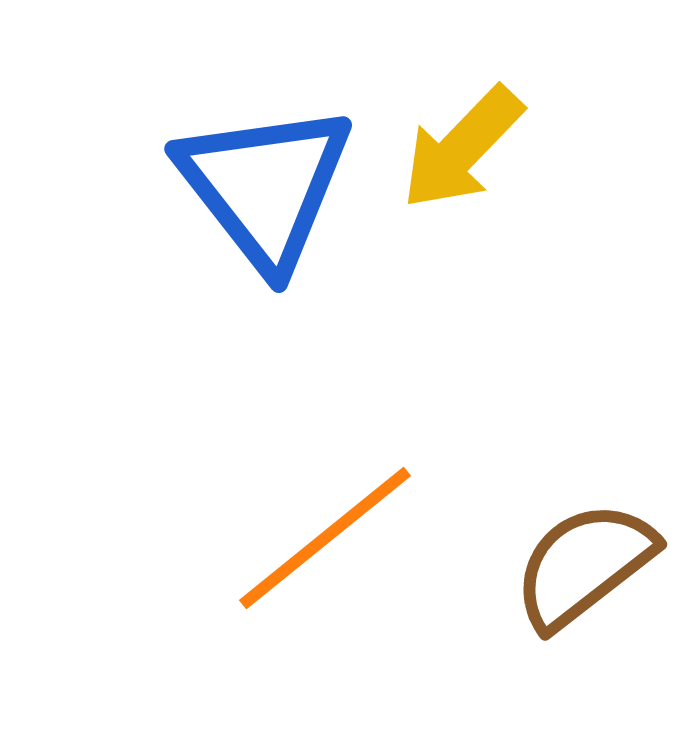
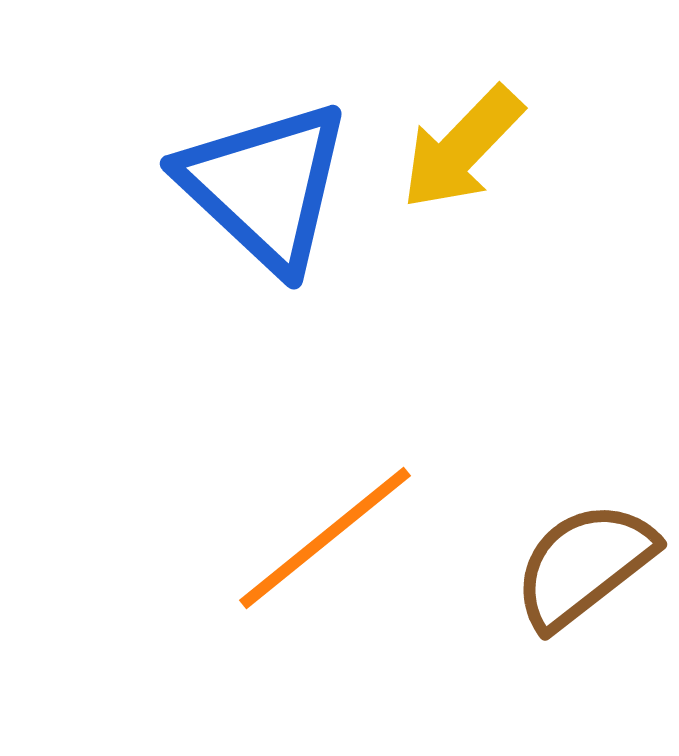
blue triangle: rotated 9 degrees counterclockwise
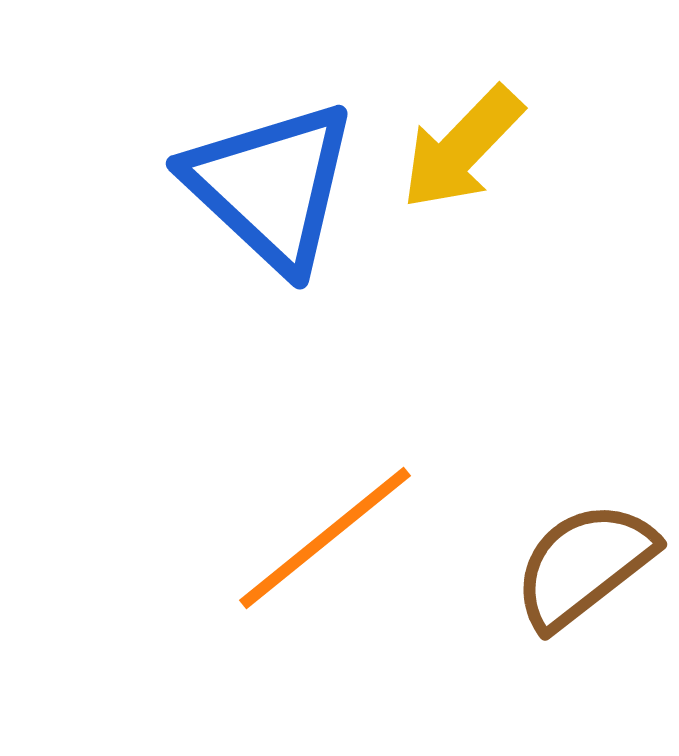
blue triangle: moved 6 px right
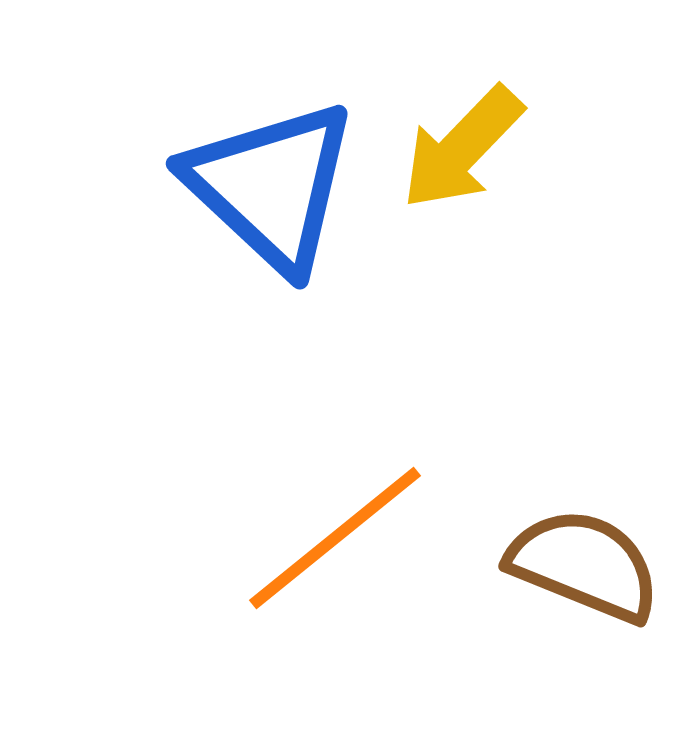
orange line: moved 10 px right
brown semicircle: rotated 60 degrees clockwise
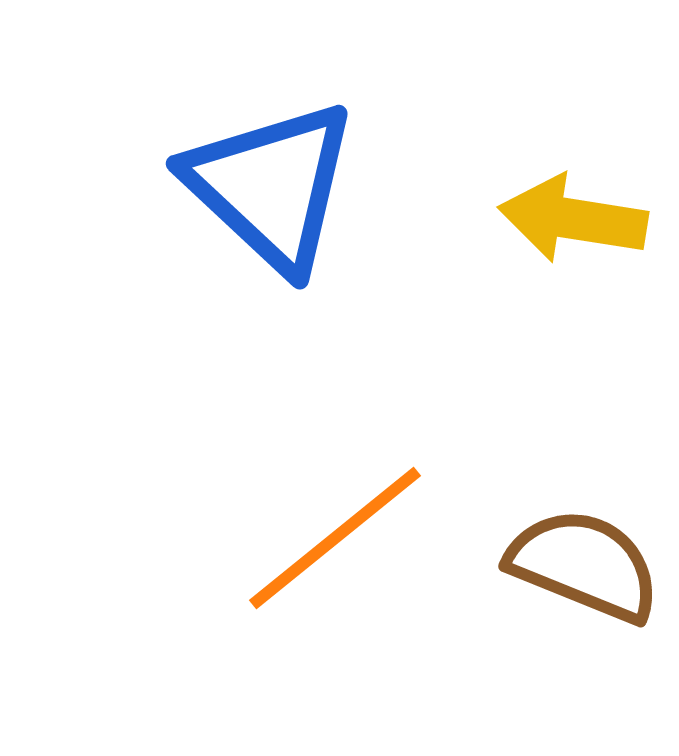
yellow arrow: moved 111 px right, 71 px down; rotated 55 degrees clockwise
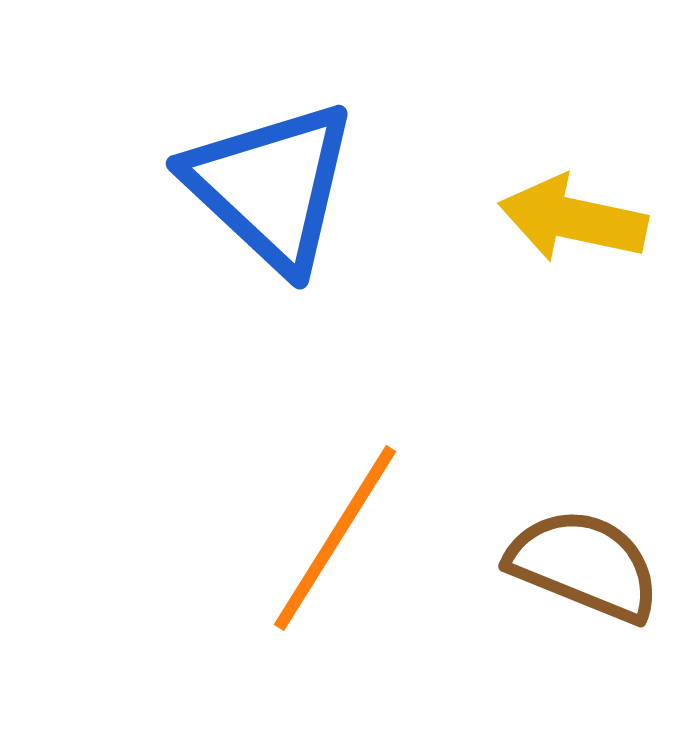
yellow arrow: rotated 3 degrees clockwise
orange line: rotated 19 degrees counterclockwise
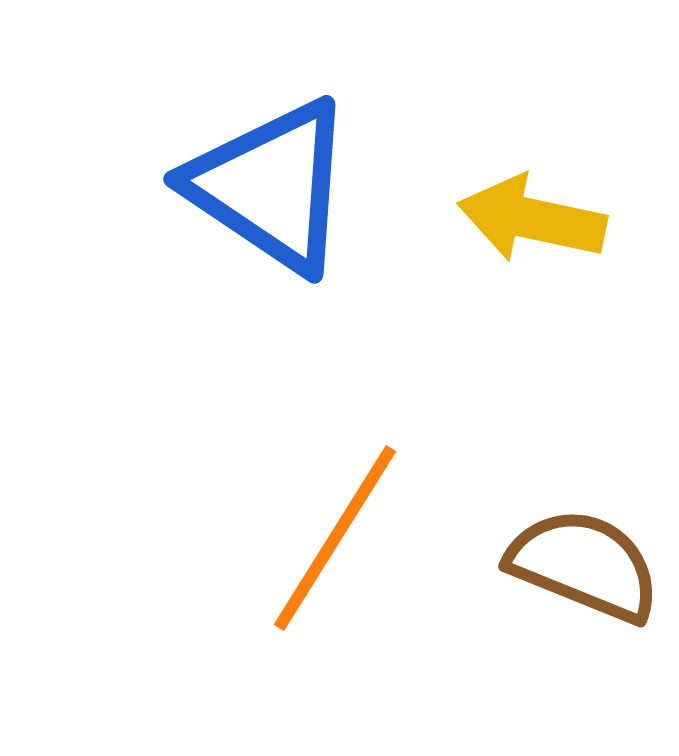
blue triangle: rotated 9 degrees counterclockwise
yellow arrow: moved 41 px left
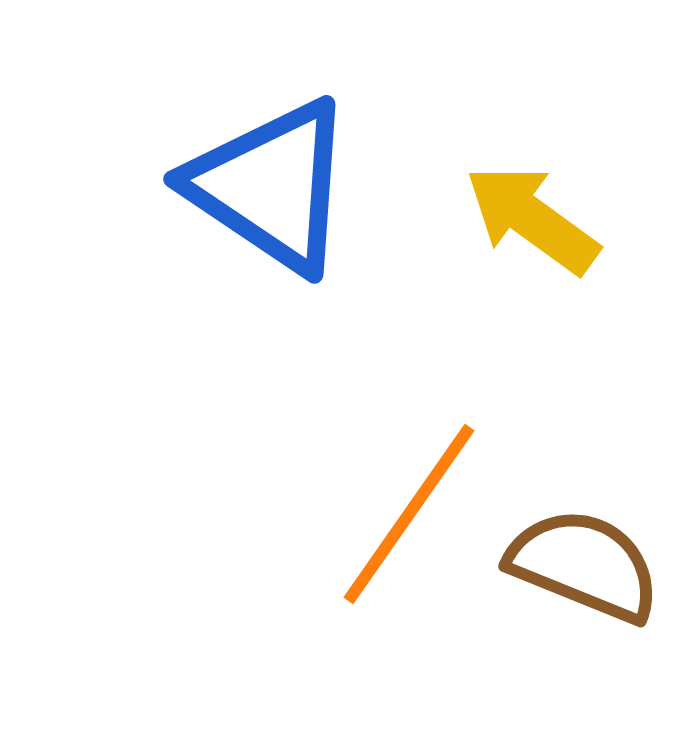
yellow arrow: rotated 24 degrees clockwise
orange line: moved 74 px right, 24 px up; rotated 3 degrees clockwise
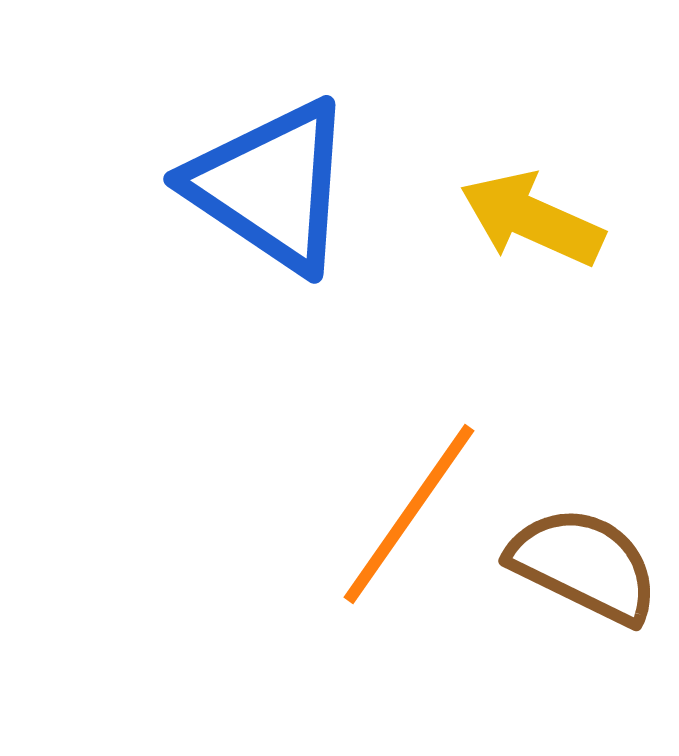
yellow arrow: rotated 12 degrees counterclockwise
brown semicircle: rotated 4 degrees clockwise
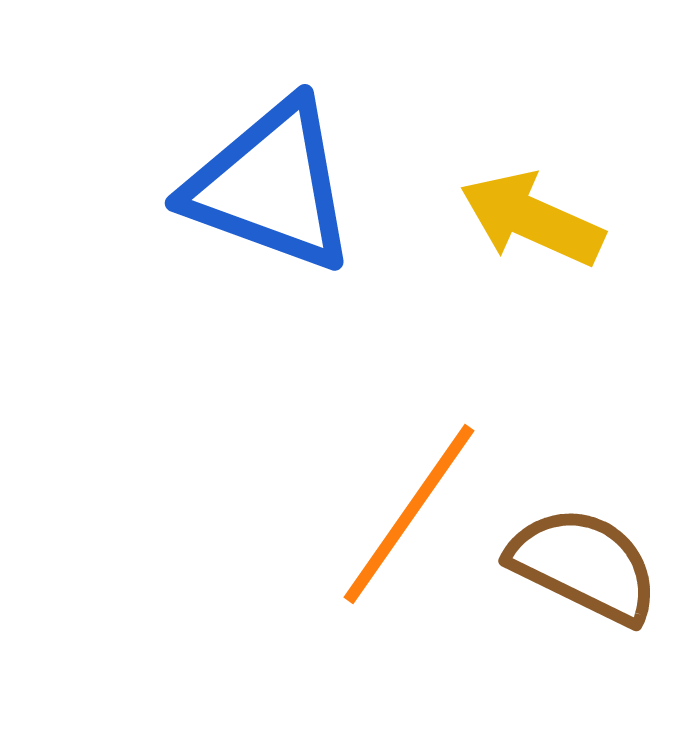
blue triangle: rotated 14 degrees counterclockwise
